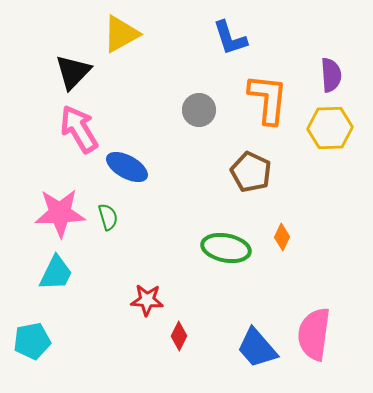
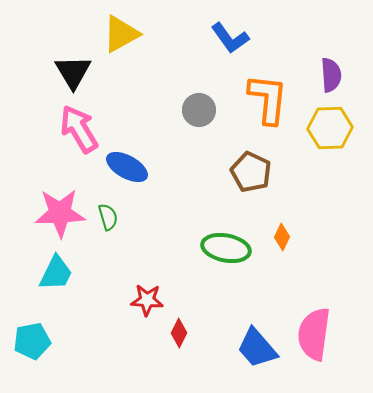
blue L-shape: rotated 18 degrees counterclockwise
black triangle: rotated 15 degrees counterclockwise
red diamond: moved 3 px up
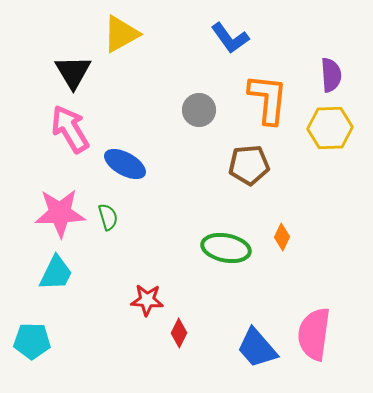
pink arrow: moved 9 px left
blue ellipse: moved 2 px left, 3 px up
brown pentagon: moved 2 px left, 7 px up; rotated 30 degrees counterclockwise
cyan pentagon: rotated 12 degrees clockwise
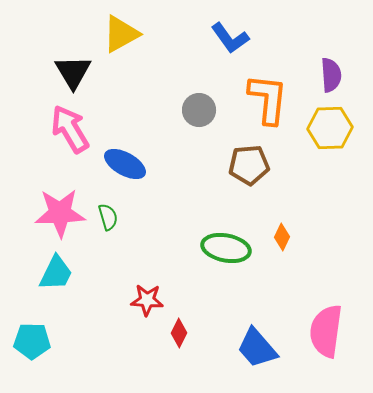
pink semicircle: moved 12 px right, 3 px up
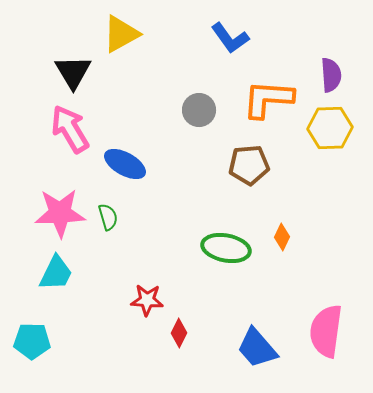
orange L-shape: rotated 92 degrees counterclockwise
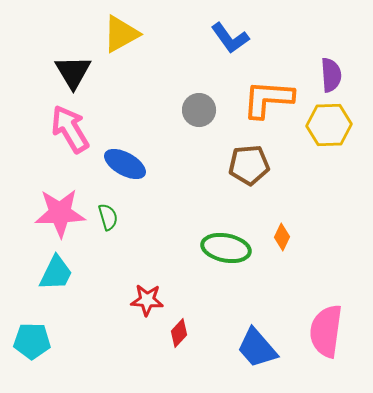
yellow hexagon: moved 1 px left, 3 px up
red diamond: rotated 16 degrees clockwise
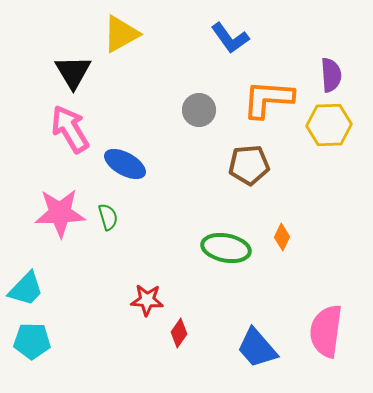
cyan trapezoid: moved 30 px left, 16 px down; rotated 18 degrees clockwise
red diamond: rotated 8 degrees counterclockwise
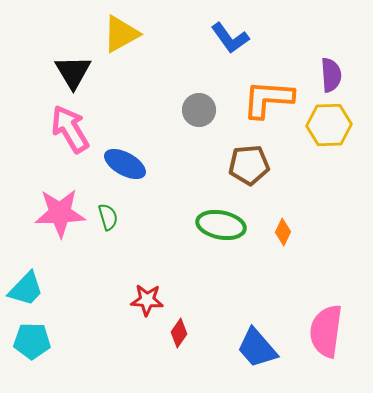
orange diamond: moved 1 px right, 5 px up
green ellipse: moved 5 px left, 23 px up
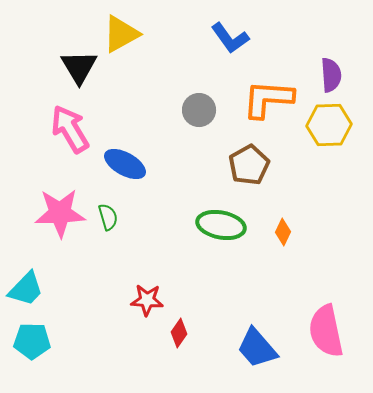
black triangle: moved 6 px right, 5 px up
brown pentagon: rotated 24 degrees counterclockwise
pink semicircle: rotated 20 degrees counterclockwise
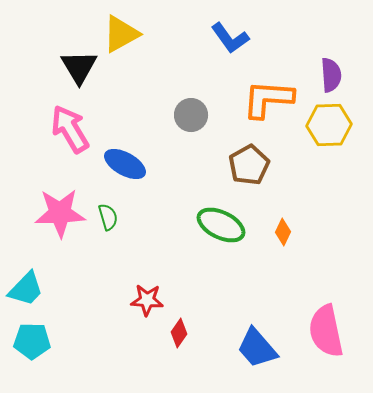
gray circle: moved 8 px left, 5 px down
green ellipse: rotated 15 degrees clockwise
